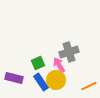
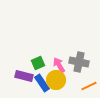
gray cross: moved 10 px right, 10 px down; rotated 30 degrees clockwise
purple rectangle: moved 10 px right, 2 px up
blue rectangle: moved 1 px right, 1 px down
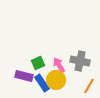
gray cross: moved 1 px right, 1 px up
orange line: rotated 35 degrees counterclockwise
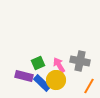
blue rectangle: rotated 12 degrees counterclockwise
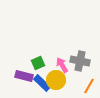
pink arrow: moved 3 px right
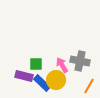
green square: moved 2 px left, 1 px down; rotated 24 degrees clockwise
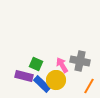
green square: rotated 24 degrees clockwise
blue rectangle: moved 1 px down
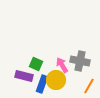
blue rectangle: rotated 66 degrees clockwise
